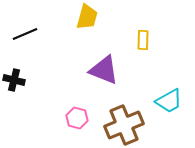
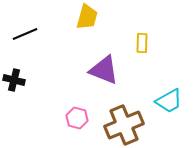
yellow rectangle: moved 1 px left, 3 px down
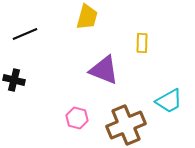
brown cross: moved 2 px right
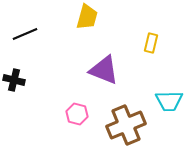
yellow rectangle: moved 9 px right; rotated 12 degrees clockwise
cyan trapezoid: rotated 28 degrees clockwise
pink hexagon: moved 4 px up
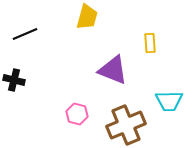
yellow rectangle: moved 1 px left; rotated 18 degrees counterclockwise
purple triangle: moved 9 px right
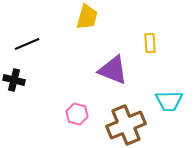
black line: moved 2 px right, 10 px down
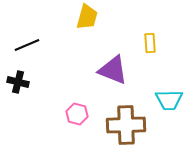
black line: moved 1 px down
black cross: moved 4 px right, 2 px down
cyan trapezoid: moved 1 px up
brown cross: rotated 21 degrees clockwise
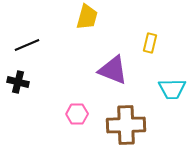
yellow rectangle: rotated 18 degrees clockwise
cyan trapezoid: moved 3 px right, 11 px up
pink hexagon: rotated 15 degrees counterclockwise
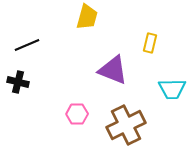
brown cross: rotated 24 degrees counterclockwise
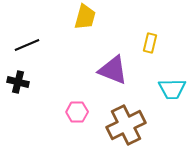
yellow trapezoid: moved 2 px left
pink hexagon: moved 2 px up
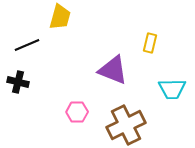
yellow trapezoid: moved 25 px left
